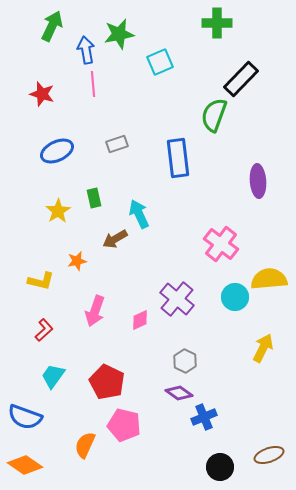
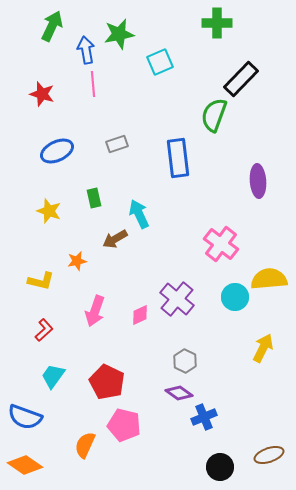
yellow star: moved 9 px left; rotated 20 degrees counterclockwise
pink diamond: moved 5 px up
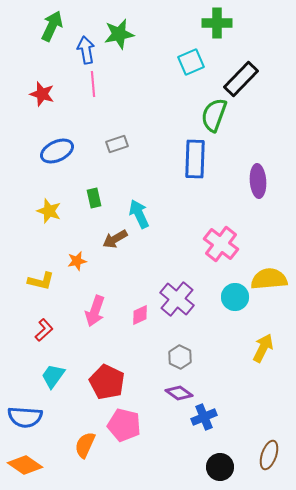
cyan square: moved 31 px right
blue rectangle: moved 17 px right, 1 px down; rotated 9 degrees clockwise
gray hexagon: moved 5 px left, 4 px up
blue semicircle: rotated 16 degrees counterclockwise
brown ellipse: rotated 52 degrees counterclockwise
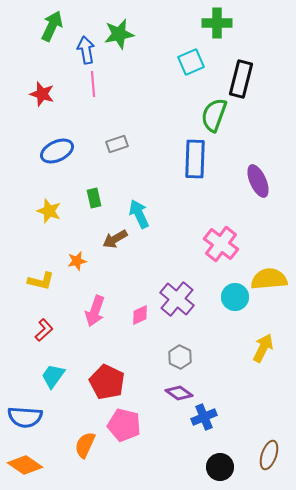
black rectangle: rotated 30 degrees counterclockwise
purple ellipse: rotated 20 degrees counterclockwise
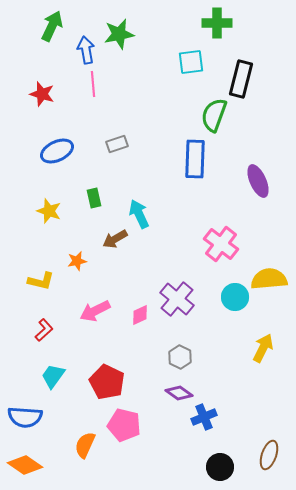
cyan square: rotated 16 degrees clockwise
pink arrow: rotated 44 degrees clockwise
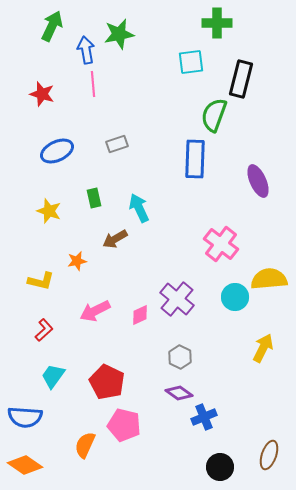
cyan arrow: moved 6 px up
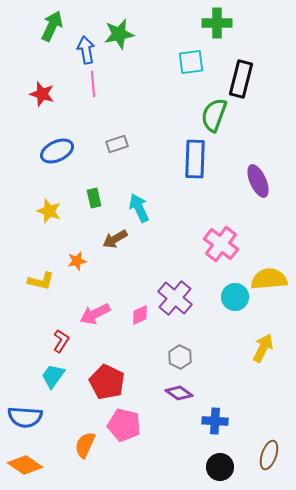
purple cross: moved 2 px left, 1 px up
pink arrow: moved 3 px down
red L-shape: moved 17 px right, 11 px down; rotated 15 degrees counterclockwise
blue cross: moved 11 px right, 4 px down; rotated 25 degrees clockwise
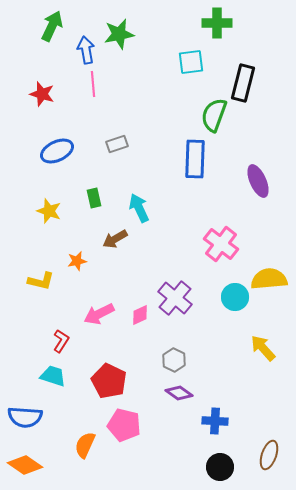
black rectangle: moved 2 px right, 4 px down
pink arrow: moved 4 px right
yellow arrow: rotated 68 degrees counterclockwise
gray hexagon: moved 6 px left, 3 px down
cyan trapezoid: rotated 72 degrees clockwise
red pentagon: moved 2 px right, 1 px up
